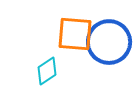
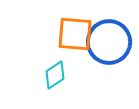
cyan diamond: moved 8 px right, 4 px down
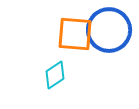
blue circle: moved 12 px up
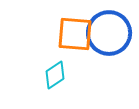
blue circle: moved 3 px down
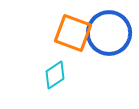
orange square: moved 2 px left, 1 px up; rotated 15 degrees clockwise
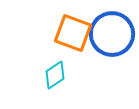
blue circle: moved 3 px right, 1 px down
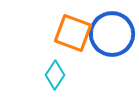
cyan diamond: rotated 24 degrees counterclockwise
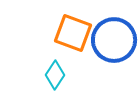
blue circle: moved 2 px right, 6 px down
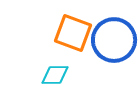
cyan diamond: rotated 56 degrees clockwise
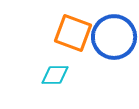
blue circle: moved 3 px up
